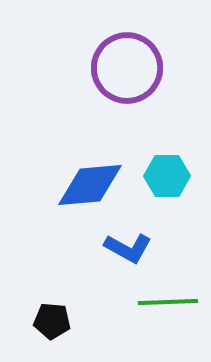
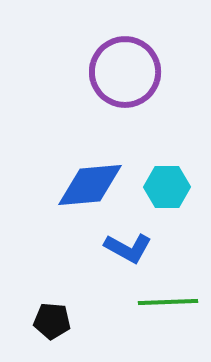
purple circle: moved 2 px left, 4 px down
cyan hexagon: moved 11 px down
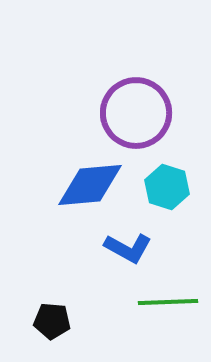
purple circle: moved 11 px right, 41 px down
cyan hexagon: rotated 18 degrees clockwise
